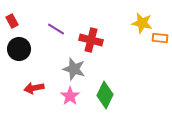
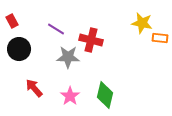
gray star: moved 6 px left, 12 px up; rotated 15 degrees counterclockwise
red arrow: rotated 60 degrees clockwise
green diamond: rotated 12 degrees counterclockwise
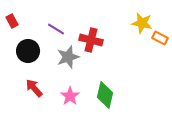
orange rectangle: rotated 21 degrees clockwise
black circle: moved 9 px right, 2 px down
gray star: rotated 20 degrees counterclockwise
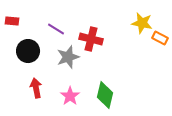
red rectangle: rotated 56 degrees counterclockwise
red cross: moved 1 px up
red arrow: moved 2 px right; rotated 30 degrees clockwise
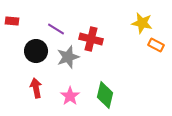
orange rectangle: moved 4 px left, 7 px down
black circle: moved 8 px right
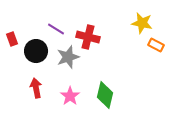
red rectangle: moved 18 px down; rotated 64 degrees clockwise
red cross: moved 3 px left, 2 px up
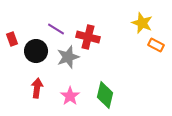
yellow star: rotated 10 degrees clockwise
red arrow: moved 1 px right; rotated 18 degrees clockwise
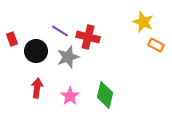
yellow star: moved 1 px right, 1 px up
purple line: moved 4 px right, 2 px down
